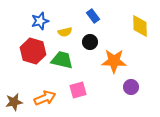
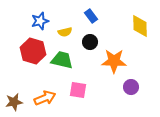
blue rectangle: moved 2 px left
pink square: rotated 24 degrees clockwise
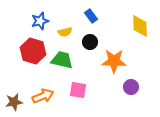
orange arrow: moved 2 px left, 2 px up
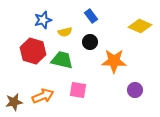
blue star: moved 3 px right, 1 px up
yellow diamond: rotated 65 degrees counterclockwise
purple circle: moved 4 px right, 3 px down
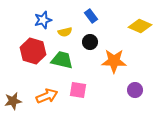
orange arrow: moved 4 px right
brown star: moved 1 px left, 1 px up
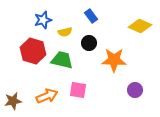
black circle: moved 1 px left, 1 px down
orange star: moved 1 px up
